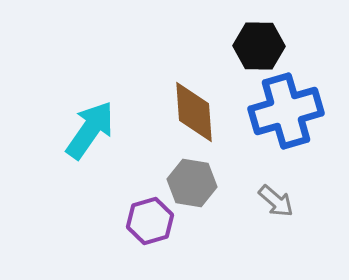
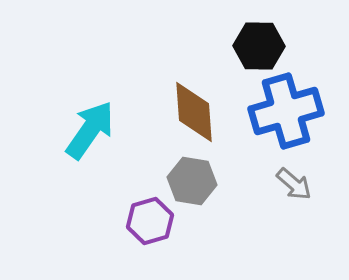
gray hexagon: moved 2 px up
gray arrow: moved 18 px right, 17 px up
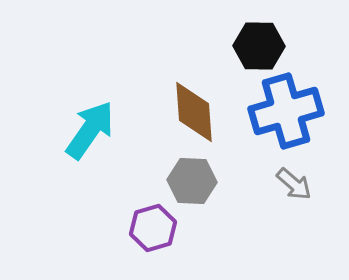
gray hexagon: rotated 6 degrees counterclockwise
purple hexagon: moved 3 px right, 7 px down
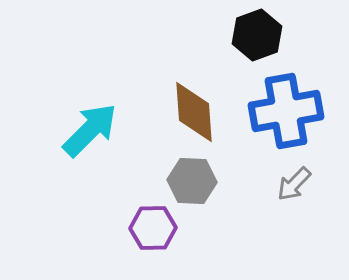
black hexagon: moved 2 px left, 11 px up; rotated 21 degrees counterclockwise
blue cross: rotated 6 degrees clockwise
cyan arrow: rotated 10 degrees clockwise
gray arrow: rotated 93 degrees clockwise
purple hexagon: rotated 15 degrees clockwise
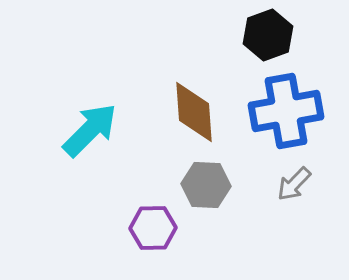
black hexagon: moved 11 px right
gray hexagon: moved 14 px right, 4 px down
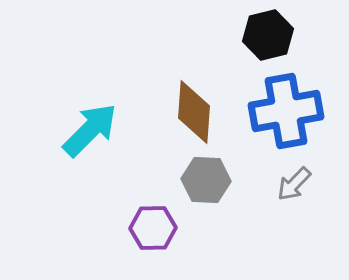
black hexagon: rotated 6 degrees clockwise
brown diamond: rotated 8 degrees clockwise
gray hexagon: moved 5 px up
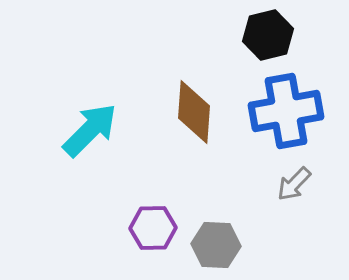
gray hexagon: moved 10 px right, 65 px down
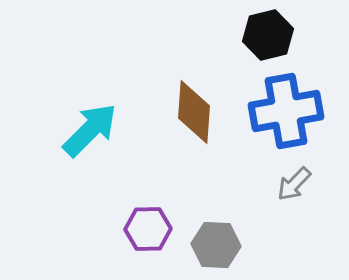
purple hexagon: moved 5 px left, 1 px down
